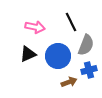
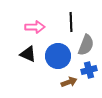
black line: rotated 24 degrees clockwise
pink arrow: rotated 12 degrees counterclockwise
black triangle: rotated 48 degrees clockwise
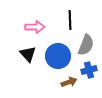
black line: moved 1 px left, 2 px up
black triangle: rotated 24 degrees clockwise
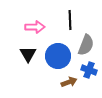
black triangle: rotated 12 degrees clockwise
blue cross: rotated 35 degrees clockwise
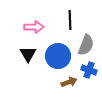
pink arrow: moved 1 px left
